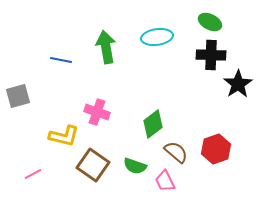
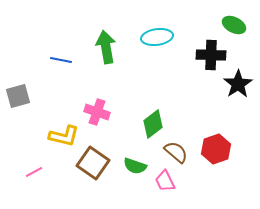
green ellipse: moved 24 px right, 3 px down
brown square: moved 2 px up
pink line: moved 1 px right, 2 px up
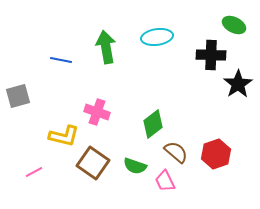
red hexagon: moved 5 px down
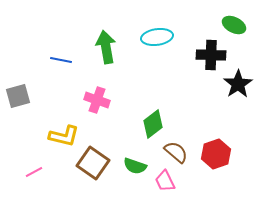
pink cross: moved 12 px up
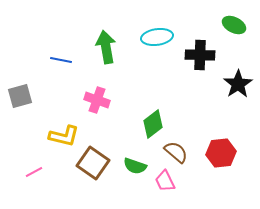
black cross: moved 11 px left
gray square: moved 2 px right
red hexagon: moved 5 px right, 1 px up; rotated 12 degrees clockwise
